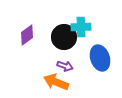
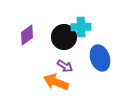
purple arrow: rotated 14 degrees clockwise
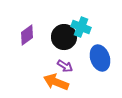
cyan cross: rotated 24 degrees clockwise
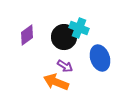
cyan cross: moved 2 px left, 1 px down
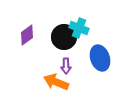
purple arrow: moved 1 px right; rotated 56 degrees clockwise
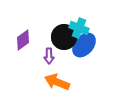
purple diamond: moved 4 px left, 5 px down
blue ellipse: moved 16 px left, 13 px up; rotated 60 degrees clockwise
purple arrow: moved 17 px left, 10 px up
orange arrow: moved 1 px right
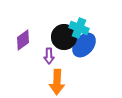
orange arrow: rotated 110 degrees counterclockwise
